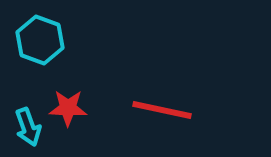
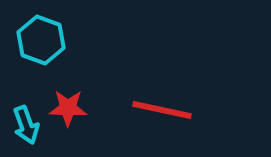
cyan hexagon: moved 1 px right
cyan arrow: moved 2 px left, 2 px up
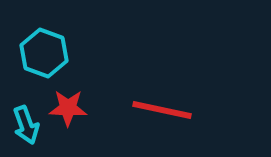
cyan hexagon: moved 3 px right, 13 px down
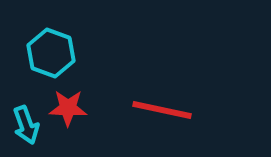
cyan hexagon: moved 7 px right
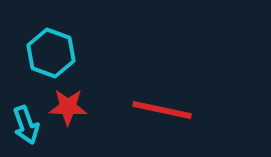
red star: moved 1 px up
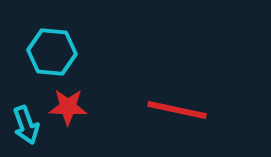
cyan hexagon: moved 1 px right, 1 px up; rotated 15 degrees counterclockwise
red line: moved 15 px right
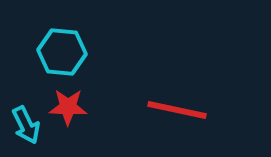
cyan hexagon: moved 10 px right
cyan arrow: rotated 6 degrees counterclockwise
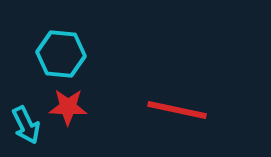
cyan hexagon: moved 1 px left, 2 px down
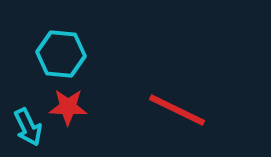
red line: rotated 14 degrees clockwise
cyan arrow: moved 2 px right, 2 px down
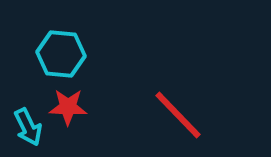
red line: moved 1 px right, 5 px down; rotated 20 degrees clockwise
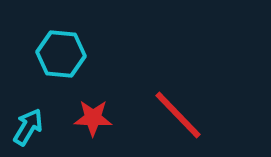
red star: moved 25 px right, 11 px down
cyan arrow: rotated 123 degrees counterclockwise
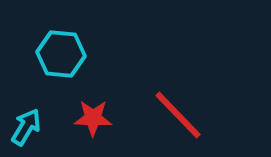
cyan arrow: moved 2 px left
